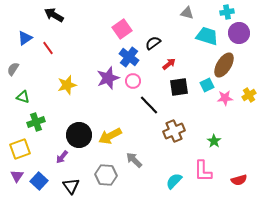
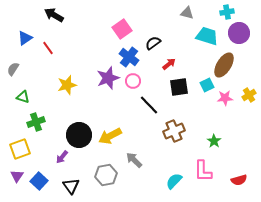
gray hexagon: rotated 15 degrees counterclockwise
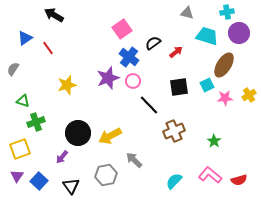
red arrow: moved 7 px right, 12 px up
green triangle: moved 4 px down
black circle: moved 1 px left, 2 px up
pink L-shape: moved 7 px right, 4 px down; rotated 130 degrees clockwise
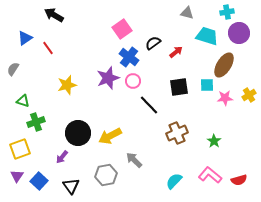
cyan square: rotated 24 degrees clockwise
brown cross: moved 3 px right, 2 px down
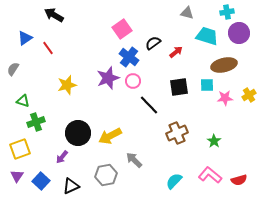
brown ellipse: rotated 45 degrees clockwise
blue square: moved 2 px right
black triangle: rotated 42 degrees clockwise
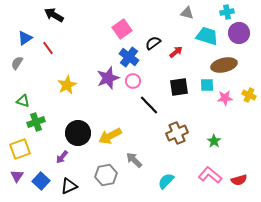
gray semicircle: moved 4 px right, 6 px up
yellow star: rotated 12 degrees counterclockwise
yellow cross: rotated 32 degrees counterclockwise
cyan semicircle: moved 8 px left
black triangle: moved 2 px left
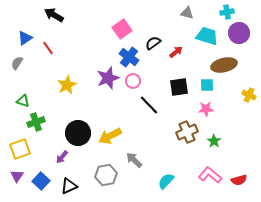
pink star: moved 19 px left, 11 px down
brown cross: moved 10 px right, 1 px up
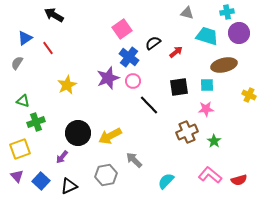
purple triangle: rotated 16 degrees counterclockwise
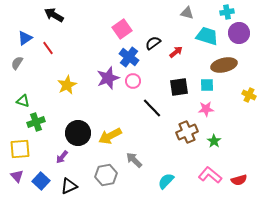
black line: moved 3 px right, 3 px down
yellow square: rotated 15 degrees clockwise
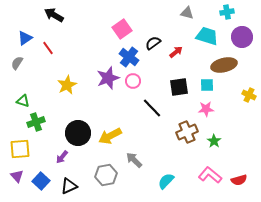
purple circle: moved 3 px right, 4 px down
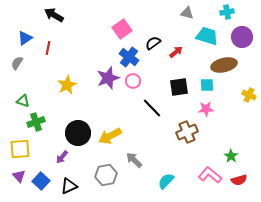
red line: rotated 48 degrees clockwise
green star: moved 17 px right, 15 px down
purple triangle: moved 2 px right
